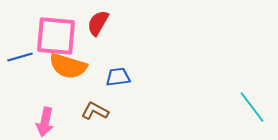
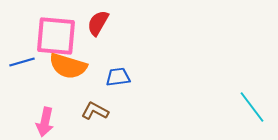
blue line: moved 2 px right, 5 px down
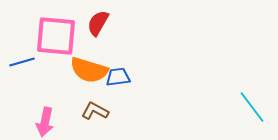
orange semicircle: moved 21 px right, 4 px down
